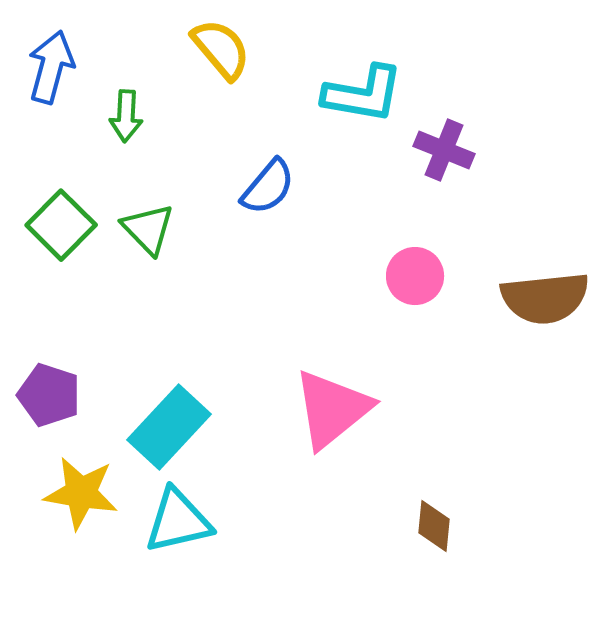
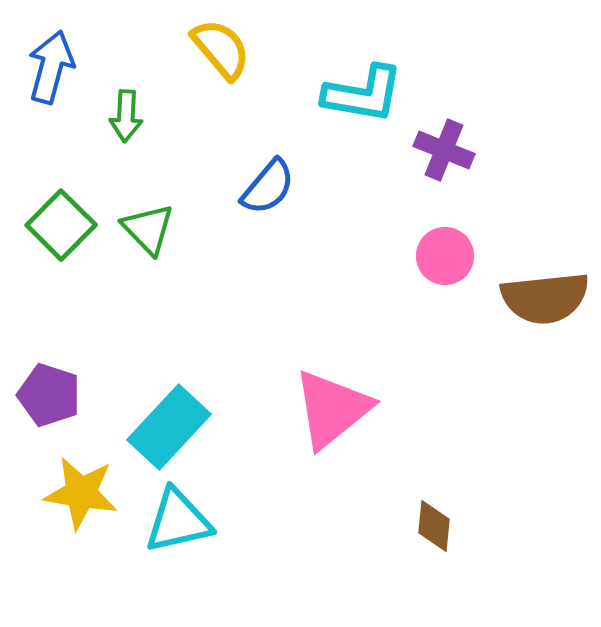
pink circle: moved 30 px right, 20 px up
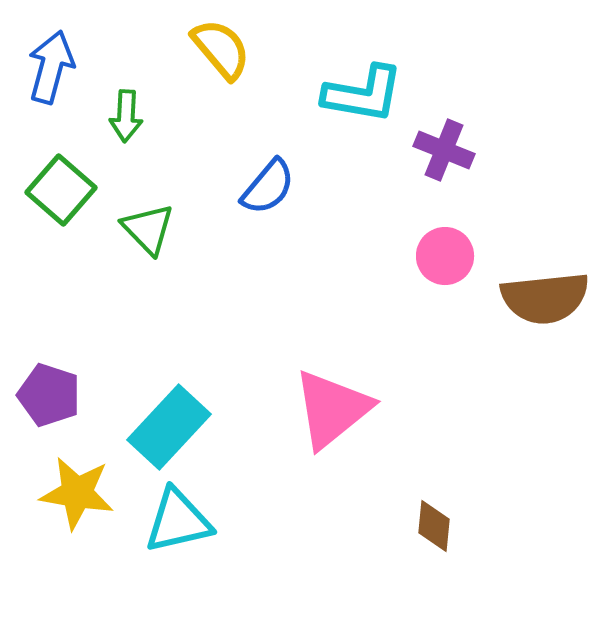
green square: moved 35 px up; rotated 4 degrees counterclockwise
yellow star: moved 4 px left
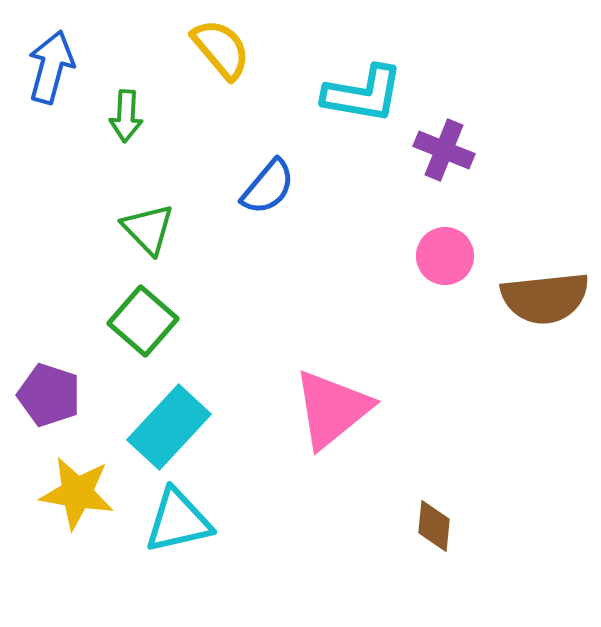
green square: moved 82 px right, 131 px down
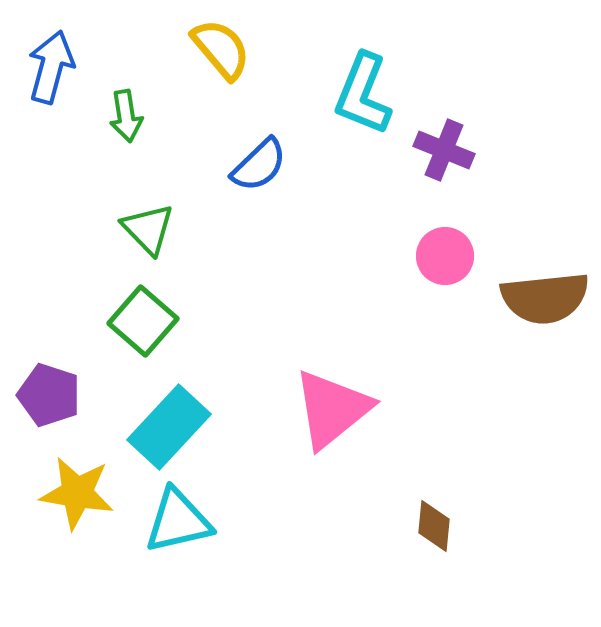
cyan L-shape: rotated 102 degrees clockwise
green arrow: rotated 12 degrees counterclockwise
blue semicircle: moved 9 px left, 22 px up; rotated 6 degrees clockwise
